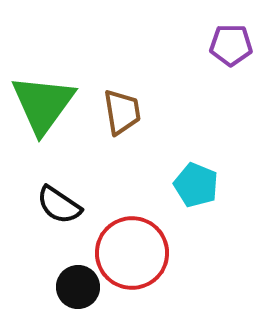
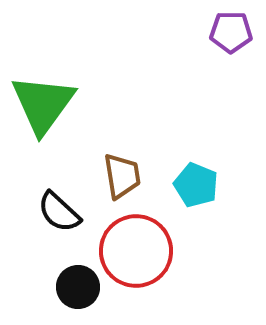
purple pentagon: moved 13 px up
brown trapezoid: moved 64 px down
black semicircle: moved 7 px down; rotated 9 degrees clockwise
red circle: moved 4 px right, 2 px up
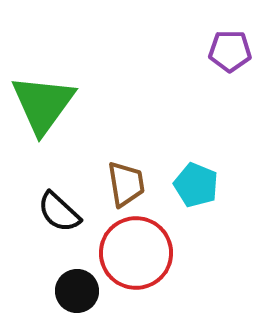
purple pentagon: moved 1 px left, 19 px down
brown trapezoid: moved 4 px right, 8 px down
red circle: moved 2 px down
black circle: moved 1 px left, 4 px down
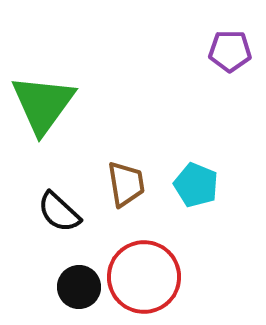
red circle: moved 8 px right, 24 px down
black circle: moved 2 px right, 4 px up
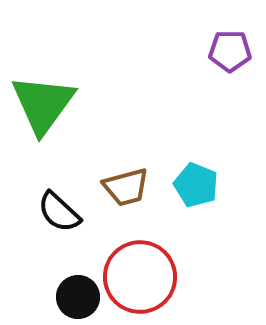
brown trapezoid: moved 3 px down; rotated 84 degrees clockwise
red circle: moved 4 px left
black circle: moved 1 px left, 10 px down
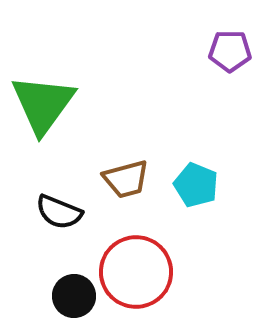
brown trapezoid: moved 8 px up
black semicircle: rotated 21 degrees counterclockwise
red circle: moved 4 px left, 5 px up
black circle: moved 4 px left, 1 px up
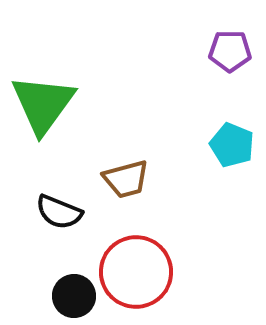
cyan pentagon: moved 36 px right, 40 px up
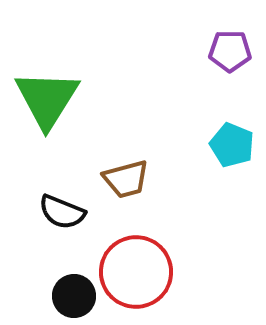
green triangle: moved 4 px right, 5 px up; rotated 4 degrees counterclockwise
black semicircle: moved 3 px right
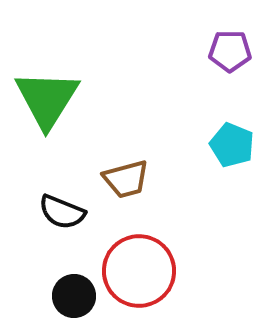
red circle: moved 3 px right, 1 px up
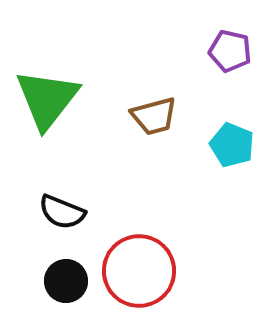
purple pentagon: rotated 12 degrees clockwise
green triangle: rotated 6 degrees clockwise
brown trapezoid: moved 28 px right, 63 px up
black circle: moved 8 px left, 15 px up
